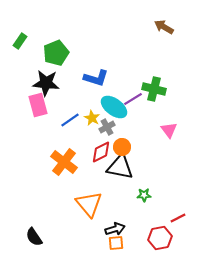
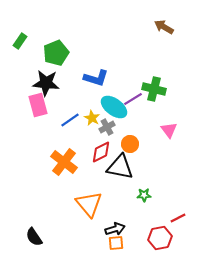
orange circle: moved 8 px right, 3 px up
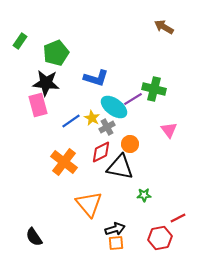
blue line: moved 1 px right, 1 px down
